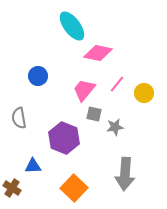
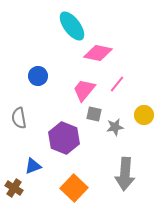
yellow circle: moved 22 px down
blue triangle: rotated 18 degrees counterclockwise
brown cross: moved 2 px right
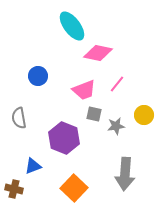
pink trapezoid: rotated 150 degrees counterclockwise
gray star: moved 1 px right, 1 px up
brown cross: moved 1 px down; rotated 18 degrees counterclockwise
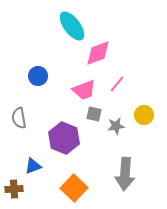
pink diamond: rotated 32 degrees counterclockwise
brown cross: rotated 18 degrees counterclockwise
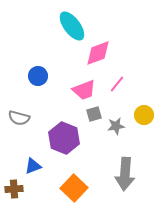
gray square: rotated 28 degrees counterclockwise
gray semicircle: rotated 65 degrees counterclockwise
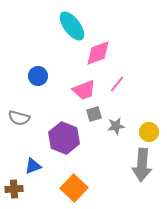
yellow circle: moved 5 px right, 17 px down
gray arrow: moved 17 px right, 9 px up
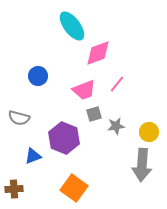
blue triangle: moved 10 px up
orange square: rotated 8 degrees counterclockwise
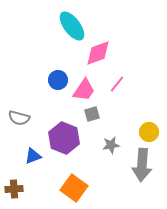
blue circle: moved 20 px right, 4 px down
pink trapezoid: rotated 35 degrees counterclockwise
gray square: moved 2 px left
gray star: moved 5 px left, 19 px down
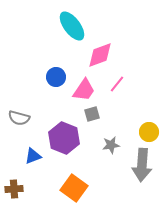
pink diamond: moved 2 px right, 2 px down
blue circle: moved 2 px left, 3 px up
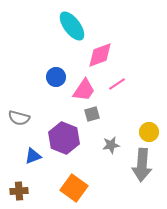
pink line: rotated 18 degrees clockwise
brown cross: moved 5 px right, 2 px down
